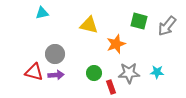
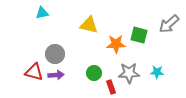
green square: moved 14 px down
gray arrow: moved 2 px right, 2 px up; rotated 10 degrees clockwise
orange star: rotated 18 degrees clockwise
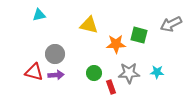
cyan triangle: moved 3 px left, 2 px down
gray arrow: moved 2 px right; rotated 15 degrees clockwise
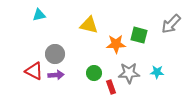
gray arrow: rotated 20 degrees counterclockwise
red triangle: moved 1 px up; rotated 12 degrees clockwise
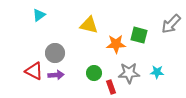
cyan triangle: rotated 24 degrees counterclockwise
gray circle: moved 1 px up
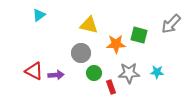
gray circle: moved 26 px right
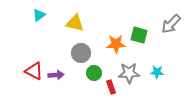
yellow triangle: moved 14 px left, 2 px up
